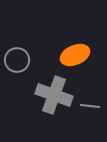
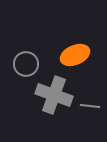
gray circle: moved 9 px right, 4 px down
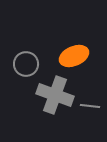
orange ellipse: moved 1 px left, 1 px down
gray cross: moved 1 px right
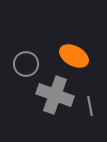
orange ellipse: rotated 52 degrees clockwise
gray line: rotated 72 degrees clockwise
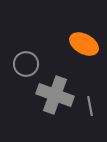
orange ellipse: moved 10 px right, 12 px up
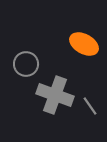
gray line: rotated 24 degrees counterclockwise
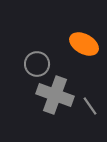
gray circle: moved 11 px right
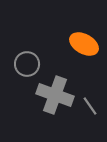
gray circle: moved 10 px left
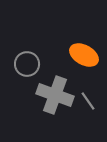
orange ellipse: moved 11 px down
gray line: moved 2 px left, 5 px up
